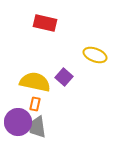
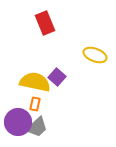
red rectangle: rotated 55 degrees clockwise
purple square: moved 7 px left
gray trapezoid: rotated 125 degrees counterclockwise
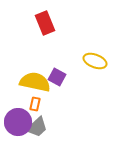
yellow ellipse: moved 6 px down
purple square: rotated 12 degrees counterclockwise
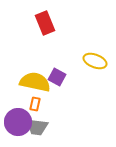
gray trapezoid: rotated 50 degrees clockwise
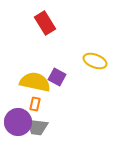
red rectangle: rotated 10 degrees counterclockwise
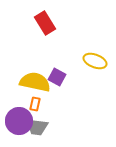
purple circle: moved 1 px right, 1 px up
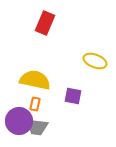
red rectangle: rotated 55 degrees clockwise
purple square: moved 16 px right, 19 px down; rotated 18 degrees counterclockwise
yellow semicircle: moved 2 px up
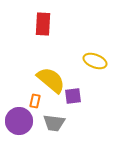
red rectangle: moved 2 px left, 1 px down; rotated 20 degrees counterclockwise
yellow semicircle: moved 16 px right; rotated 28 degrees clockwise
purple square: rotated 18 degrees counterclockwise
orange rectangle: moved 3 px up
gray trapezoid: moved 17 px right, 4 px up
